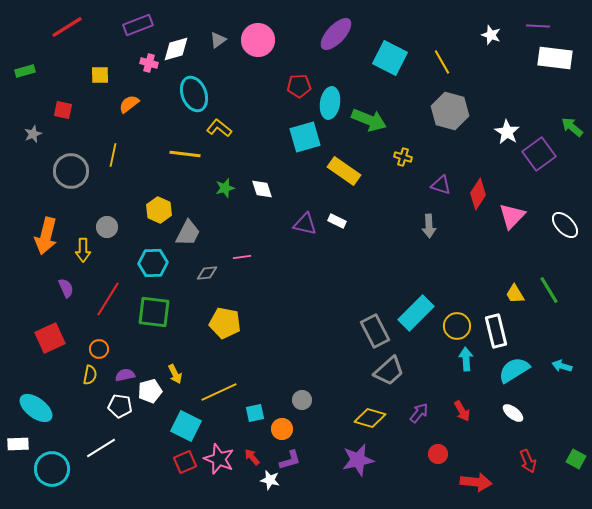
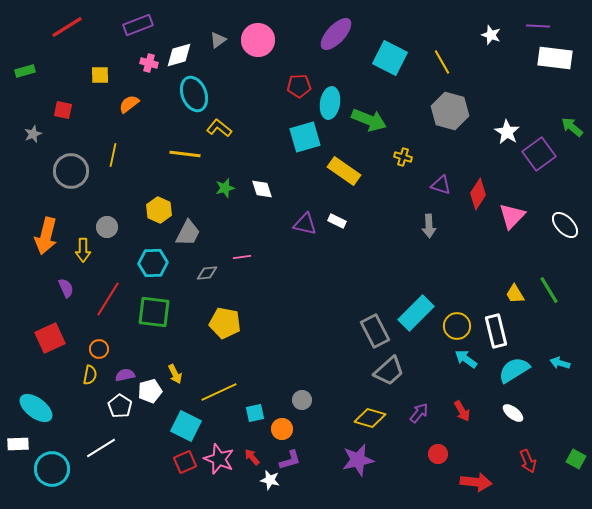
white diamond at (176, 49): moved 3 px right, 6 px down
cyan arrow at (466, 359): rotated 50 degrees counterclockwise
cyan arrow at (562, 366): moved 2 px left, 3 px up
white pentagon at (120, 406): rotated 25 degrees clockwise
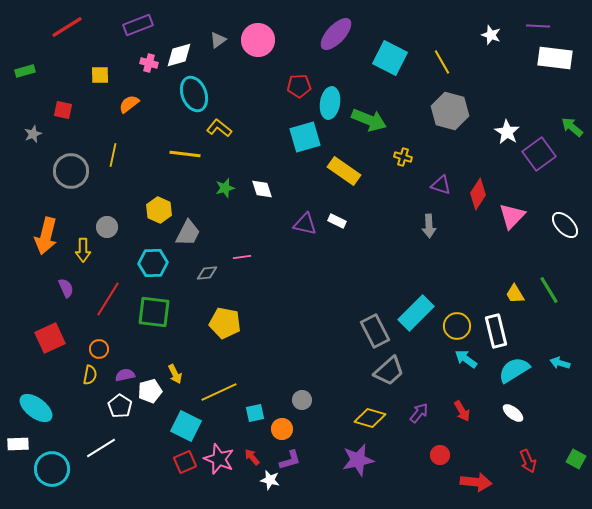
red circle at (438, 454): moved 2 px right, 1 px down
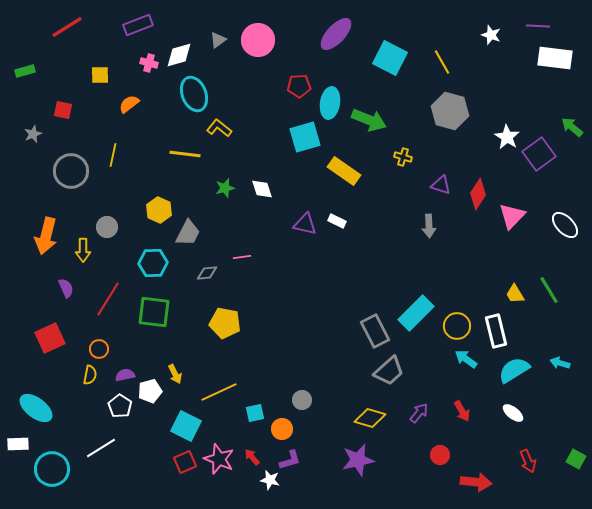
white star at (507, 132): moved 5 px down
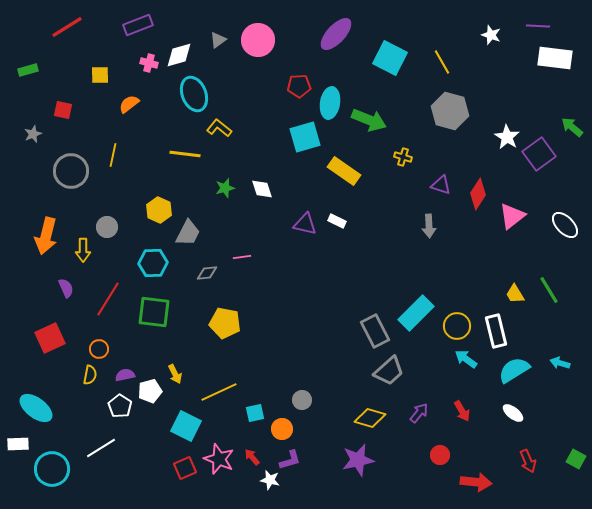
green rectangle at (25, 71): moved 3 px right, 1 px up
pink triangle at (512, 216): rotated 8 degrees clockwise
red square at (185, 462): moved 6 px down
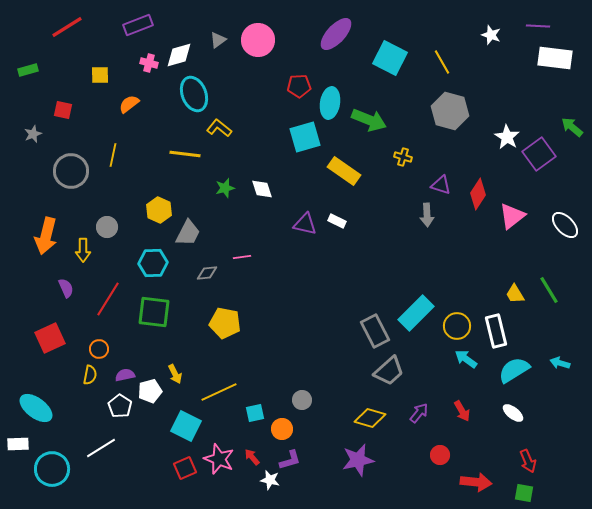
gray arrow at (429, 226): moved 2 px left, 11 px up
green square at (576, 459): moved 52 px left, 34 px down; rotated 18 degrees counterclockwise
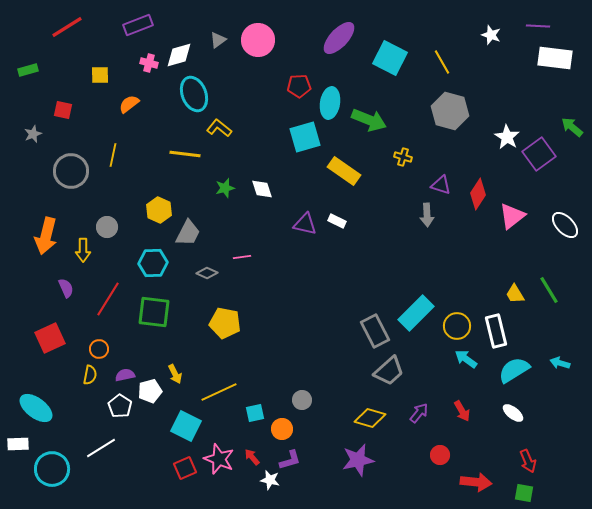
purple ellipse at (336, 34): moved 3 px right, 4 px down
gray diamond at (207, 273): rotated 30 degrees clockwise
